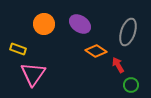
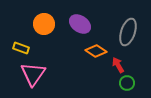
yellow rectangle: moved 3 px right, 1 px up
green circle: moved 4 px left, 2 px up
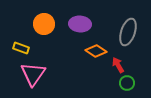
purple ellipse: rotated 30 degrees counterclockwise
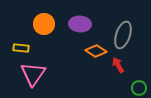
gray ellipse: moved 5 px left, 3 px down
yellow rectangle: rotated 14 degrees counterclockwise
green circle: moved 12 px right, 5 px down
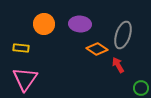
orange diamond: moved 1 px right, 2 px up
pink triangle: moved 8 px left, 5 px down
green circle: moved 2 px right
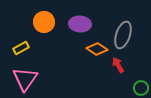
orange circle: moved 2 px up
yellow rectangle: rotated 35 degrees counterclockwise
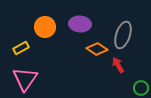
orange circle: moved 1 px right, 5 px down
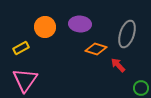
gray ellipse: moved 4 px right, 1 px up
orange diamond: moved 1 px left; rotated 15 degrees counterclockwise
red arrow: rotated 14 degrees counterclockwise
pink triangle: moved 1 px down
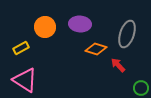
pink triangle: rotated 32 degrees counterclockwise
